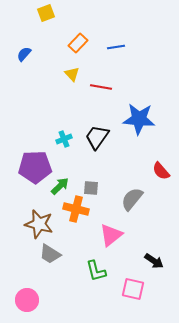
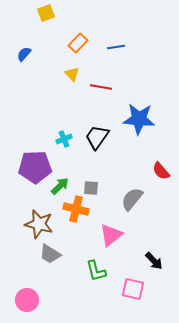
black arrow: rotated 12 degrees clockwise
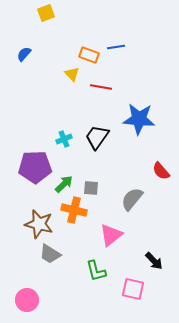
orange rectangle: moved 11 px right, 12 px down; rotated 66 degrees clockwise
green arrow: moved 4 px right, 2 px up
orange cross: moved 2 px left, 1 px down
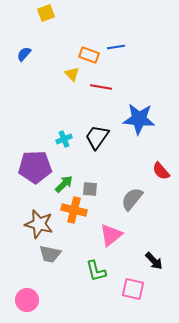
gray square: moved 1 px left, 1 px down
gray trapezoid: rotated 20 degrees counterclockwise
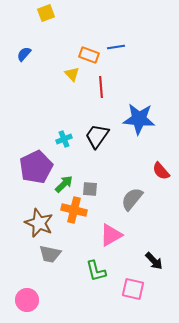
red line: rotated 75 degrees clockwise
black trapezoid: moved 1 px up
purple pentagon: moved 1 px right; rotated 24 degrees counterclockwise
brown star: moved 1 px up; rotated 8 degrees clockwise
pink triangle: rotated 10 degrees clockwise
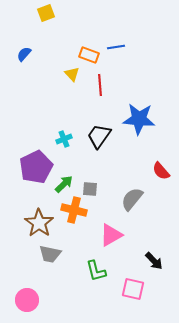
red line: moved 1 px left, 2 px up
black trapezoid: moved 2 px right
brown star: rotated 12 degrees clockwise
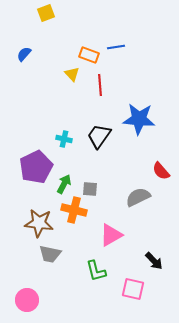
cyan cross: rotated 35 degrees clockwise
green arrow: rotated 18 degrees counterclockwise
gray semicircle: moved 6 px right, 2 px up; rotated 25 degrees clockwise
brown star: rotated 28 degrees counterclockwise
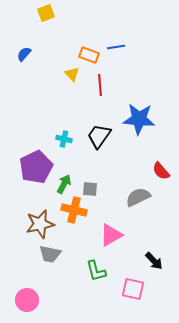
brown star: moved 1 px right, 1 px down; rotated 20 degrees counterclockwise
